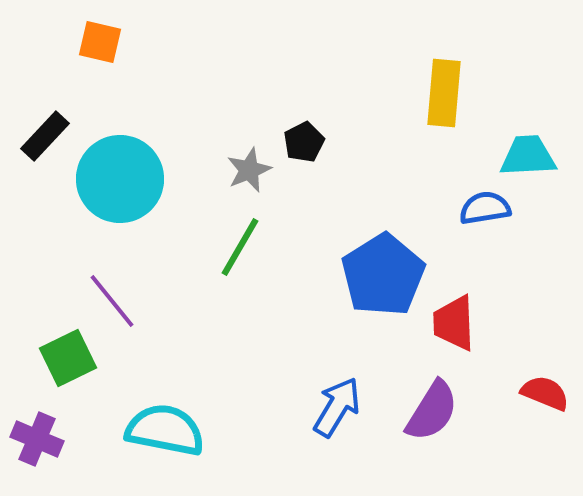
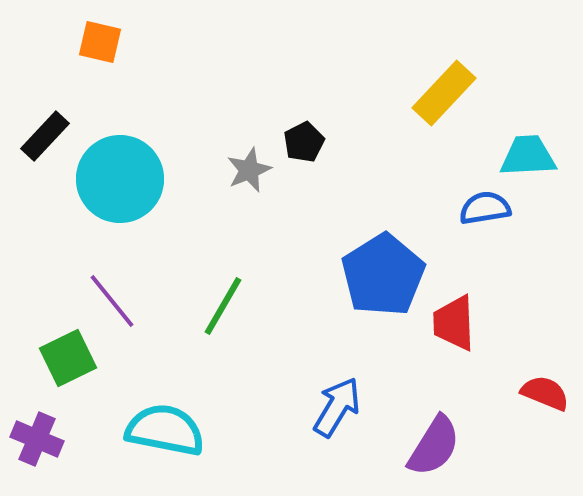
yellow rectangle: rotated 38 degrees clockwise
green line: moved 17 px left, 59 px down
purple semicircle: moved 2 px right, 35 px down
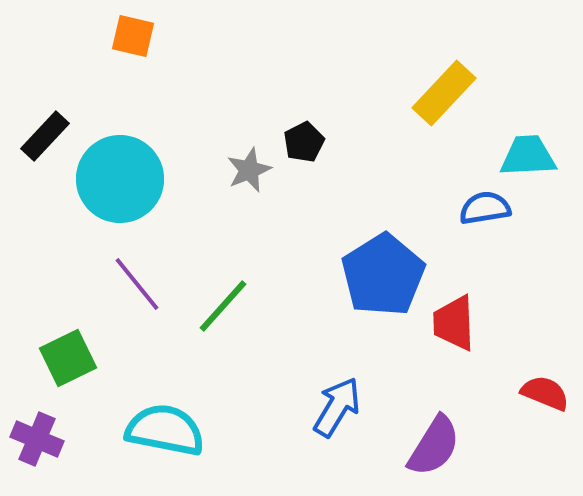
orange square: moved 33 px right, 6 px up
purple line: moved 25 px right, 17 px up
green line: rotated 12 degrees clockwise
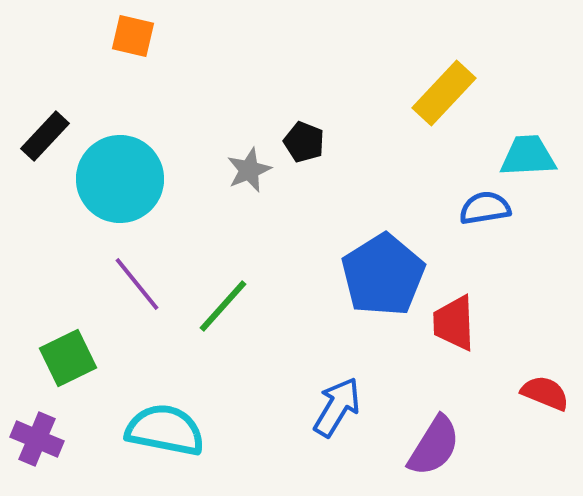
black pentagon: rotated 24 degrees counterclockwise
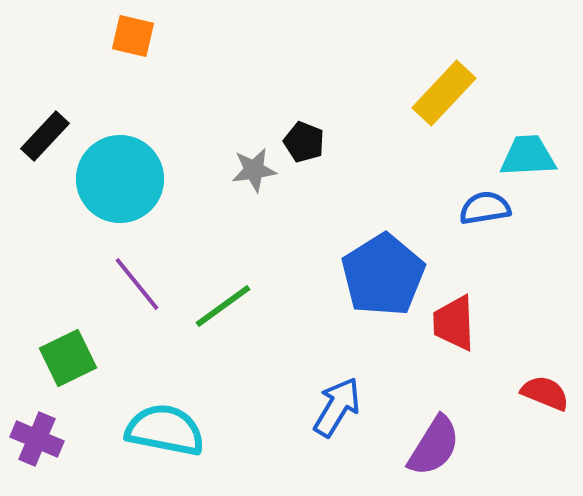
gray star: moved 5 px right; rotated 15 degrees clockwise
green line: rotated 12 degrees clockwise
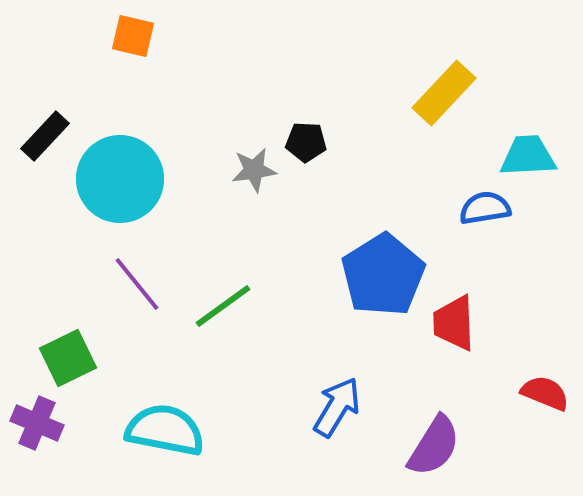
black pentagon: moved 2 px right; rotated 18 degrees counterclockwise
purple cross: moved 16 px up
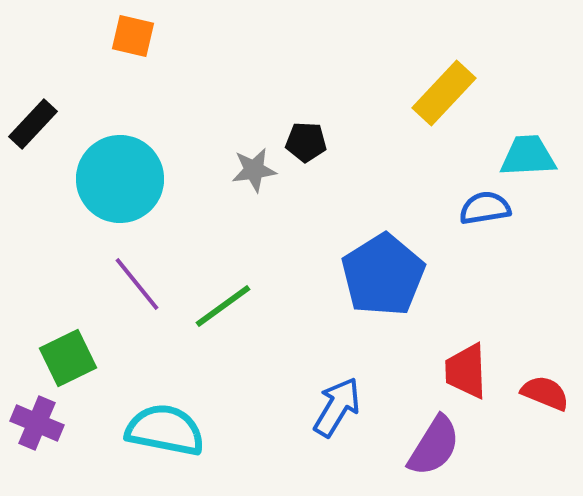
black rectangle: moved 12 px left, 12 px up
red trapezoid: moved 12 px right, 48 px down
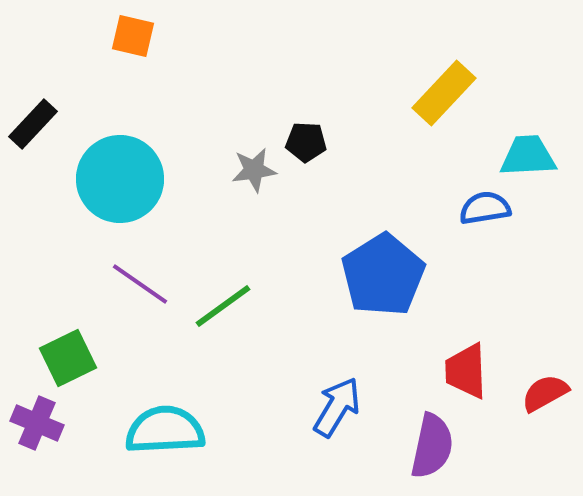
purple line: moved 3 px right; rotated 16 degrees counterclockwise
red semicircle: rotated 51 degrees counterclockwise
cyan semicircle: rotated 14 degrees counterclockwise
purple semicircle: moved 2 px left; rotated 20 degrees counterclockwise
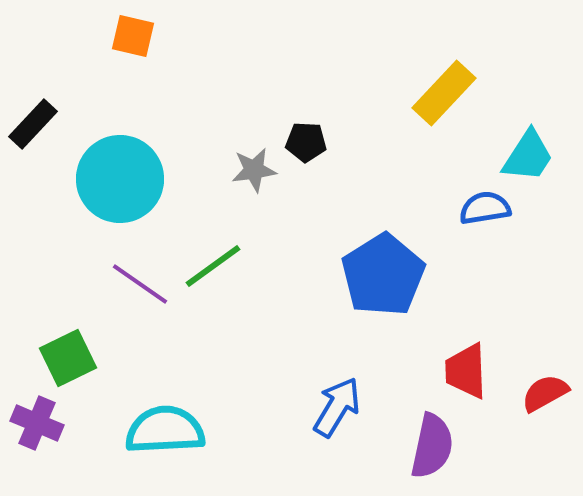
cyan trapezoid: rotated 126 degrees clockwise
green line: moved 10 px left, 40 px up
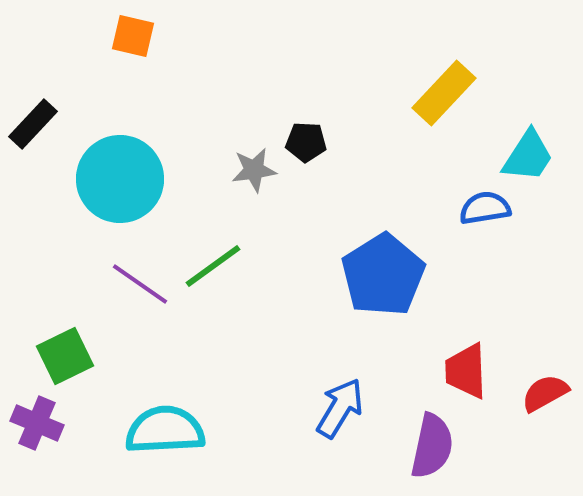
green square: moved 3 px left, 2 px up
blue arrow: moved 3 px right, 1 px down
